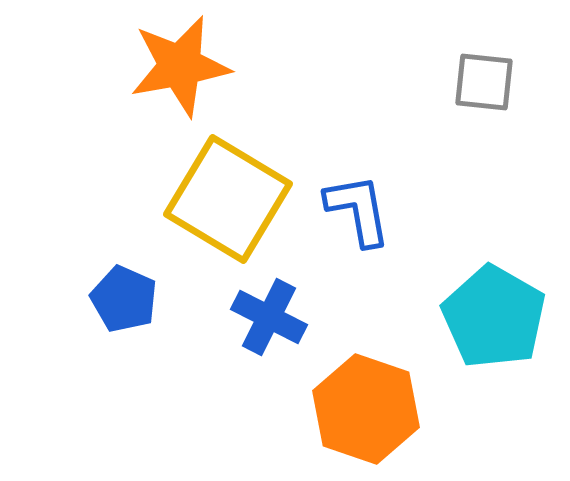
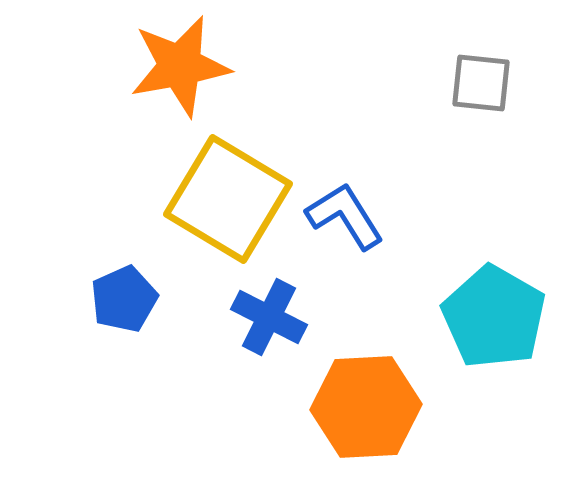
gray square: moved 3 px left, 1 px down
blue L-shape: moved 13 px left, 6 px down; rotated 22 degrees counterclockwise
blue pentagon: rotated 24 degrees clockwise
orange hexagon: moved 2 px up; rotated 22 degrees counterclockwise
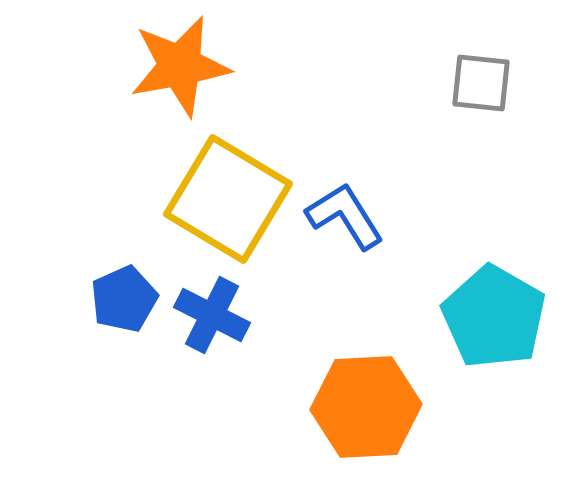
blue cross: moved 57 px left, 2 px up
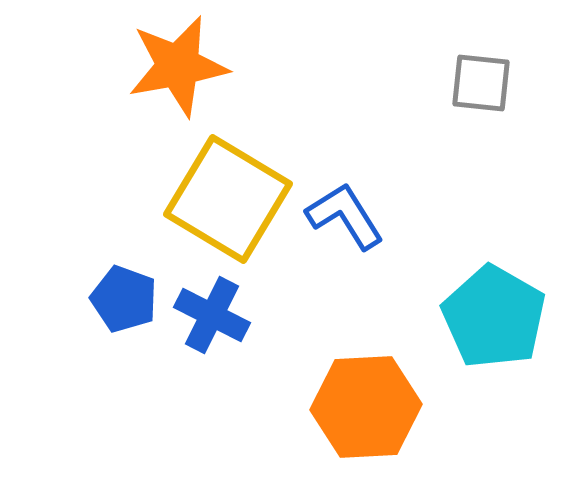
orange star: moved 2 px left
blue pentagon: rotated 28 degrees counterclockwise
